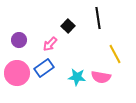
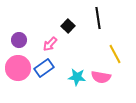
pink circle: moved 1 px right, 5 px up
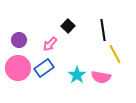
black line: moved 5 px right, 12 px down
cyan star: moved 2 px up; rotated 30 degrees clockwise
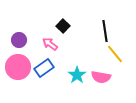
black square: moved 5 px left
black line: moved 2 px right, 1 px down
pink arrow: rotated 84 degrees clockwise
yellow line: rotated 12 degrees counterclockwise
pink circle: moved 1 px up
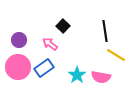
yellow line: moved 1 px right, 1 px down; rotated 18 degrees counterclockwise
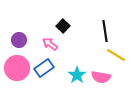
pink circle: moved 1 px left, 1 px down
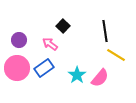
pink semicircle: moved 1 px left, 1 px down; rotated 60 degrees counterclockwise
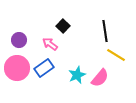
cyan star: rotated 12 degrees clockwise
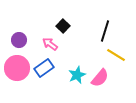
black line: rotated 25 degrees clockwise
